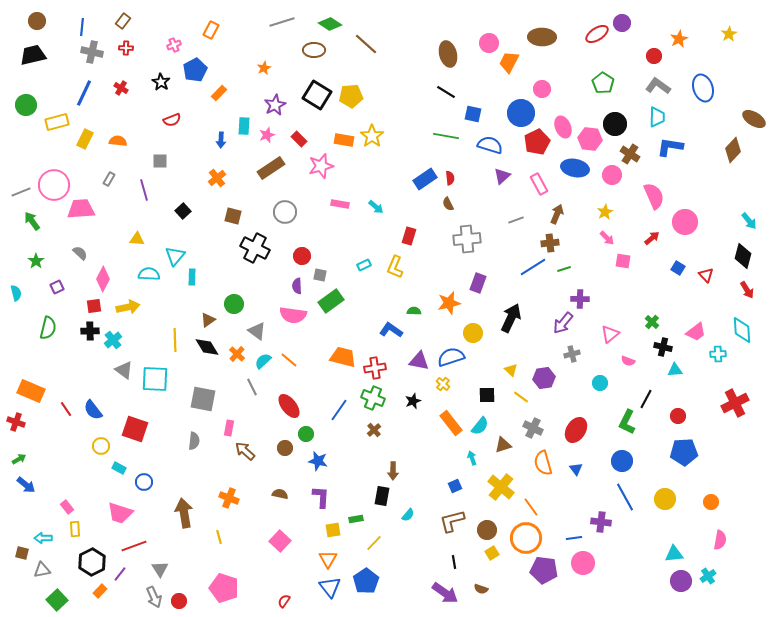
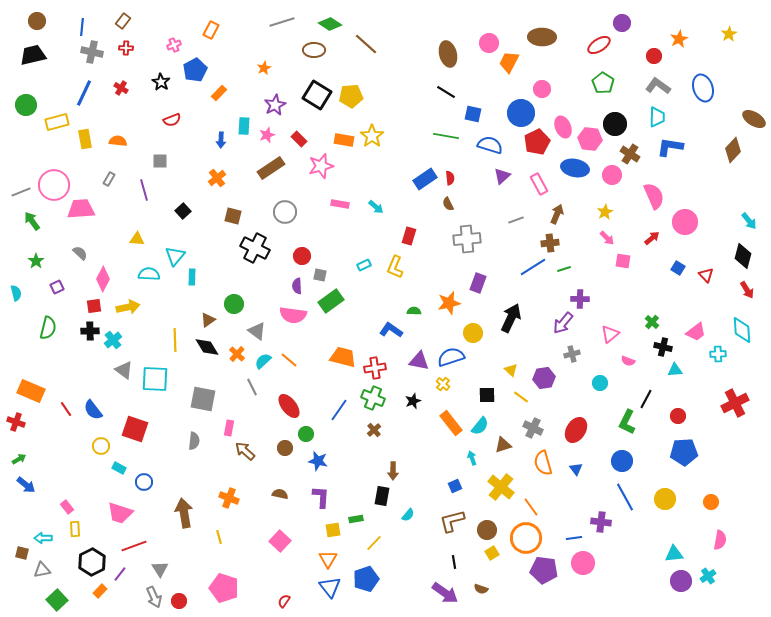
red ellipse at (597, 34): moved 2 px right, 11 px down
yellow rectangle at (85, 139): rotated 36 degrees counterclockwise
blue pentagon at (366, 581): moved 2 px up; rotated 15 degrees clockwise
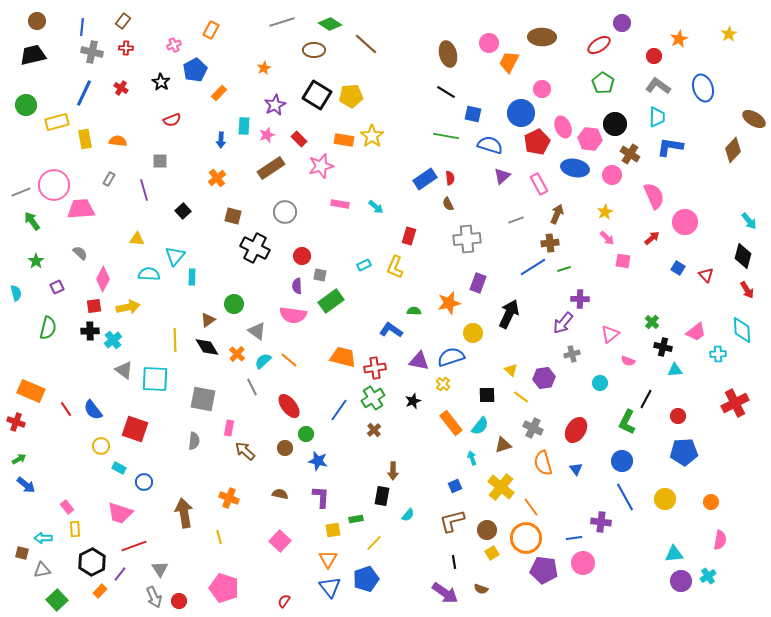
black arrow at (511, 318): moved 2 px left, 4 px up
green cross at (373, 398): rotated 35 degrees clockwise
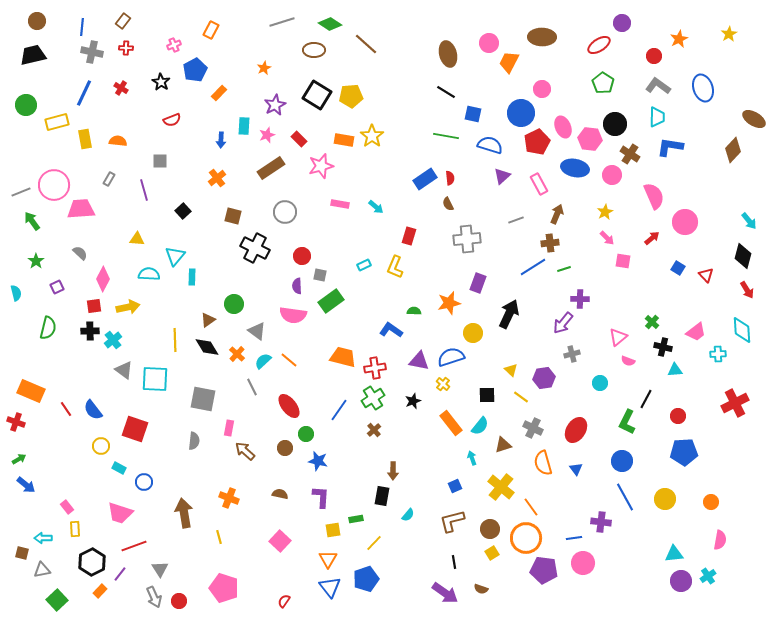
pink triangle at (610, 334): moved 8 px right, 3 px down
brown circle at (487, 530): moved 3 px right, 1 px up
